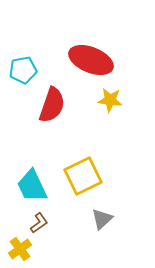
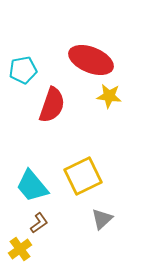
yellow star: moved 1 px left, 4 px up
cyan trapezoid: rotated 15 degrees counterclockwise
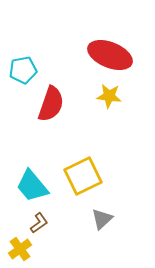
red ellipse: moved 19 px right, 5 px up
red semicircle: moved 1 px left, 1 px up
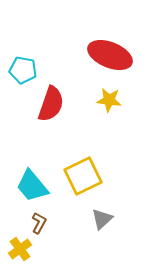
cyan pentagon: rotated 20 degrees clockwise
yellow star: moved 4 px down
brown L-shape: rotated 25 degrees counterclockwise
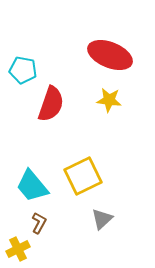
yellow cross: moved 2 px left; rotated 10 degrees clockwise
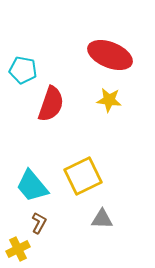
gray triangle: rotated 45 degrees clockwise
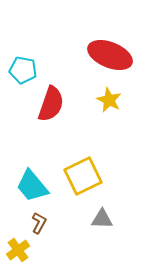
yellow star: rotated 20 degrees clockwise
yellow cross: moved 1 px down; rotated 10 degrees counterclockwise
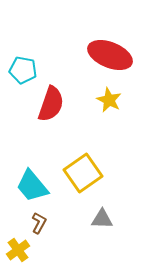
yellow square: moved 3 px up; rotated 9 degrees counterclockwise
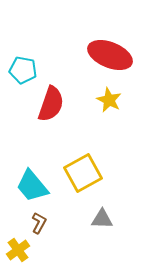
yellow square: rotated 6 degrees clockwise
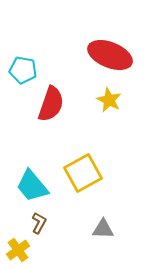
gray triangle: moved 1 px right, 10 px down
